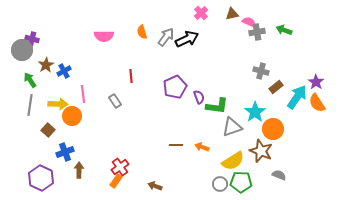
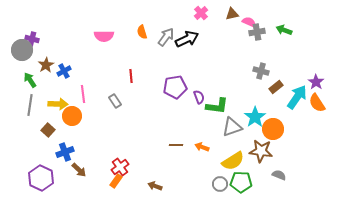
purple pentagon at (175, 87): rotated 15 degrees clockwise
cyan star at (255, 112): moved 5 px down
brown star at (261, 151): rotated 15 degrees counterclockwise
brown arrow at (79, 170): rotated 133 degrees clockwise
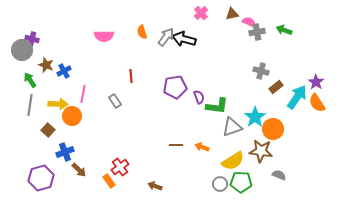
black arrow at (187, 39): moved 3 px left; rotated 140 degrees counterclockwise
brown star at (46, 65): rotated 21 degrees counterclockwise
pink line at (83, 94): rotated 18 degrees clockwise
purple hexagon at (41, 178): rotated 20 degrees clockwise
orange rectangle at (116, 181): moved 7 px left; rotated 72 degrees counterclockwise
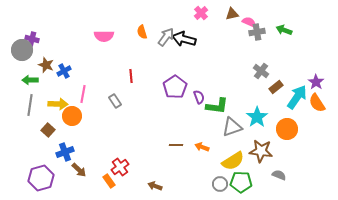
gray cross at (261, 71): rotated 21 degrees clockwise
green arrow at (30, 80): rotated 56 degrees counterclockwise
purple pentagon at (175, 87): rotated 25 degrees counterclockwise
cyan star at (255, 117): moved 2 px right
orange circle at (273, 129): moved 14 px right
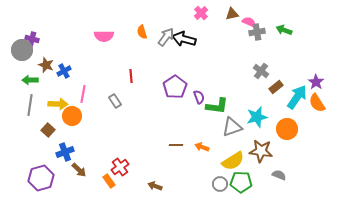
cyan star at (257, 117): rotated 20 degrees clockwise
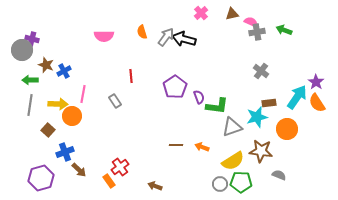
pink semicircle at (249, 22): moved 2 px right
brown rectangle at (276, 87): moved 7 px left, 16 px down; rotated 32 degrees clockwise
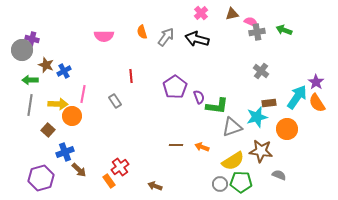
black arrow at (184, 39): moved 13 px right
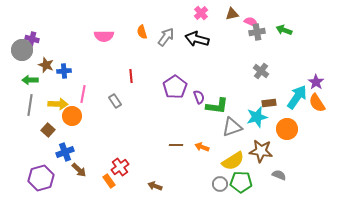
blue cross at (64, 71): rotated 24 degrees clockwise
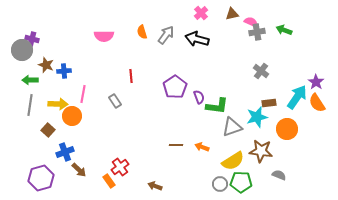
gray arrow at (166, 37): moved 2 px up
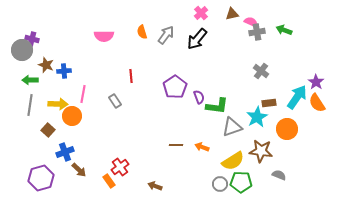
black arrow at (197, 39): rotated 65 degrees counterclockwise
cyan star at (257, 117): rotated 15 degrees counterclockwise
